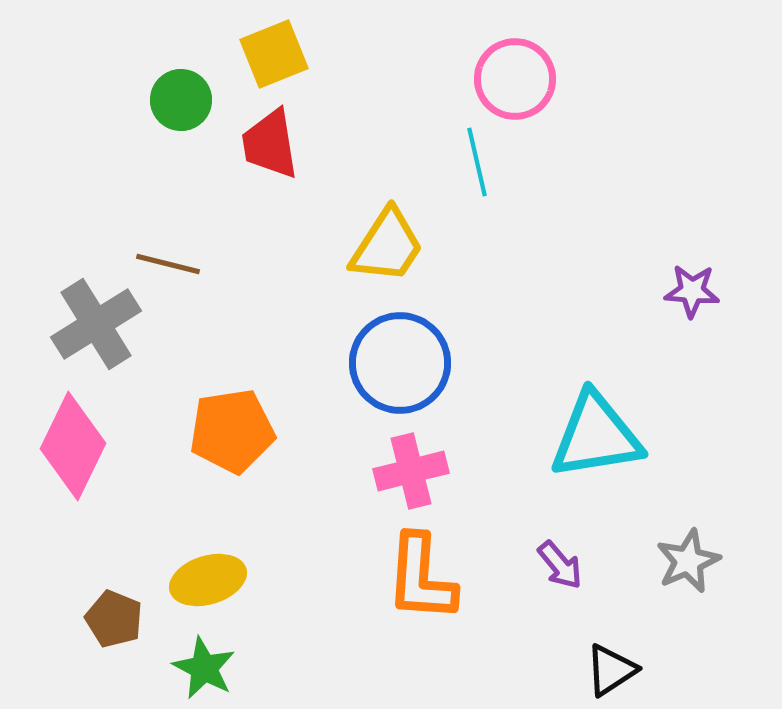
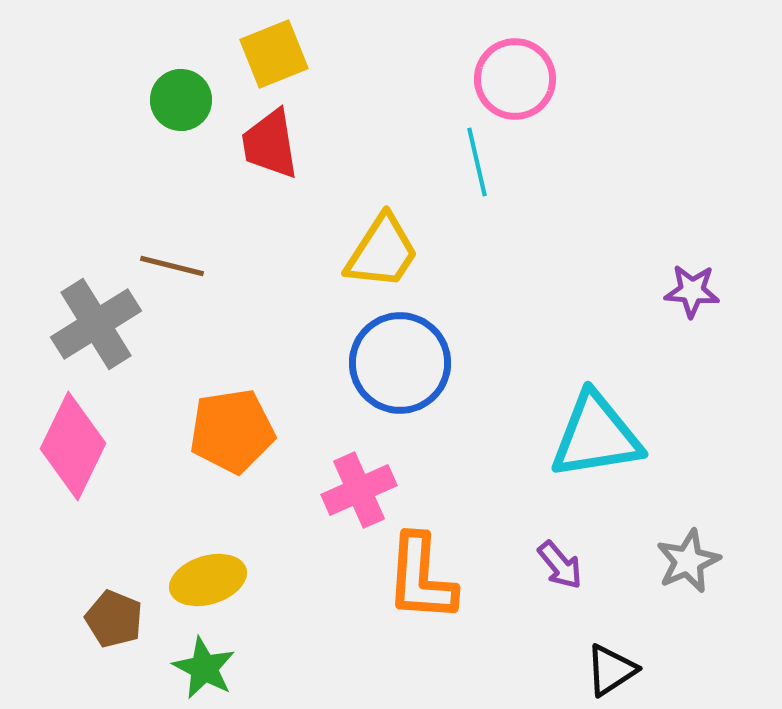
yellow trapezoid: moved 5 px left, 6 px down
brown line: moved 4 px right, 2 px down
pink cross: moved 52 px left, 19 px down; rotated 10 degrees counterclockwise
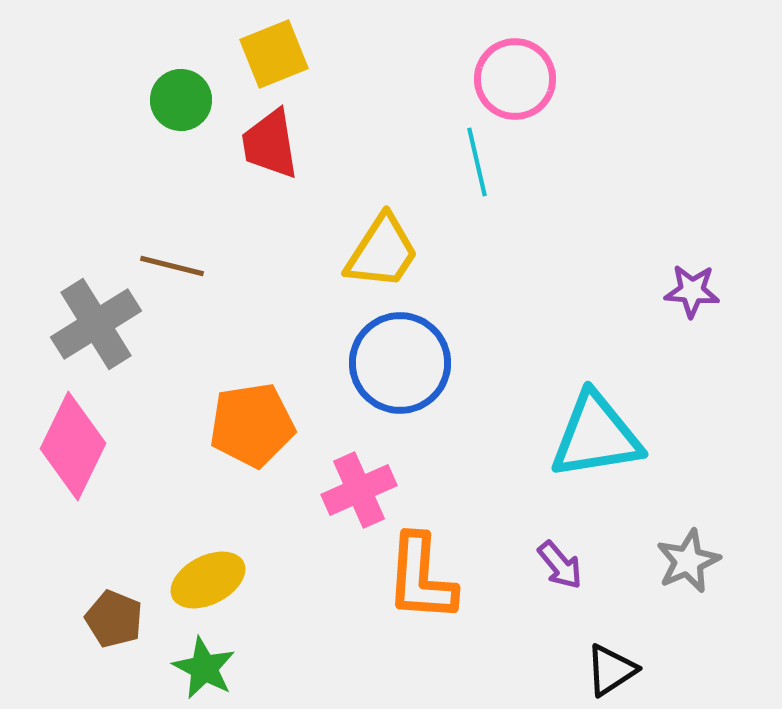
orange pentagon: moved 20 px right, 6 px up
yellow ellipse: rotated 10 degrees counterclockwise
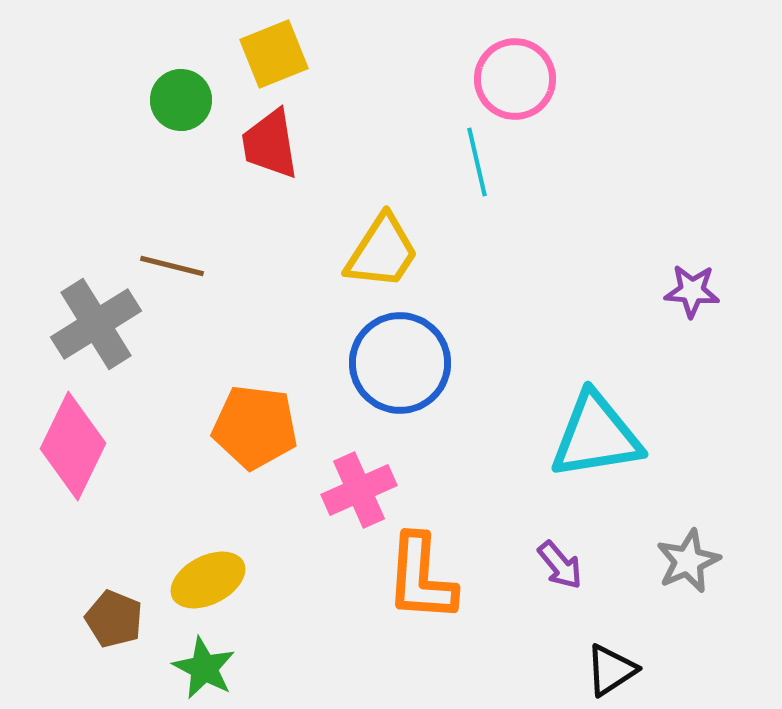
orange pentagon: moved 3 px right, 2 px down; rotated 16 degrees clockwise
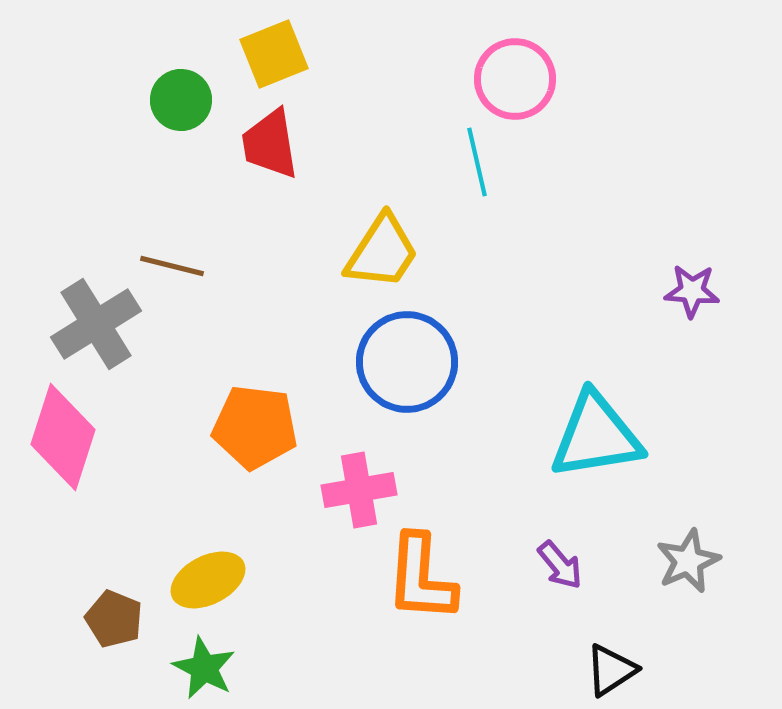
blue circle: moved 7 px right, 1 px up
pink diamond: moved 10 px left, 9 px up; rotated 8 degrees counterclockwise
pink cross: rotated 14 degrees clockwise
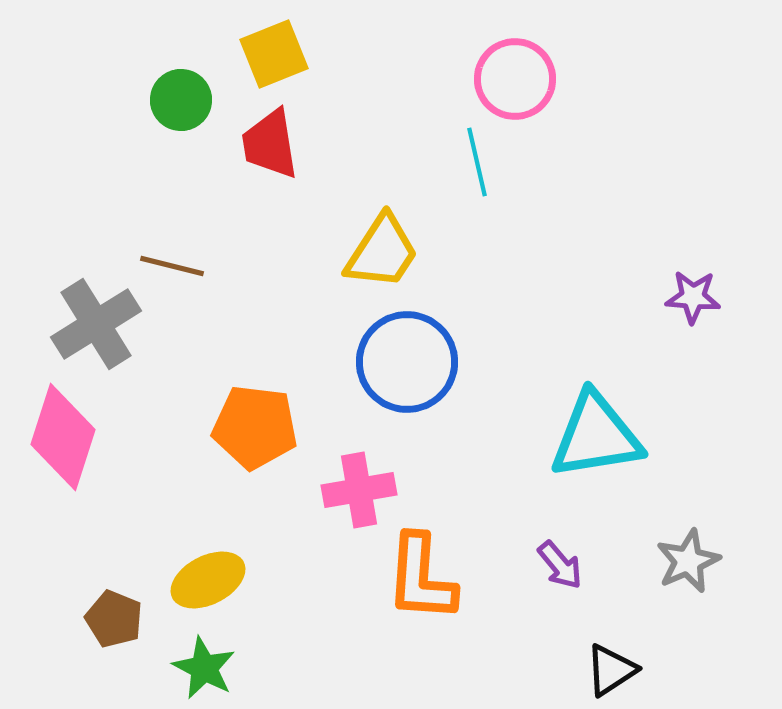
purple star: moved 1 px right, 6 px down
